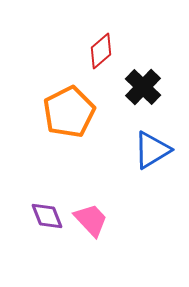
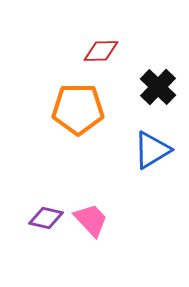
red diamond: rotated 39 degrees clockwise
black cross: moved 15 px right
orange pentagon: moved 9 px right, 3 px up; rotated 27 degrees clockwise
purple diamond: moved 1 px left, 2 px down; rotated 56 degrees counterclockwise
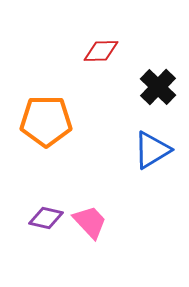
orange pentagon: moved 32 px left, 12 px down
pink trapezoid: moved 1 px left, 2 px down
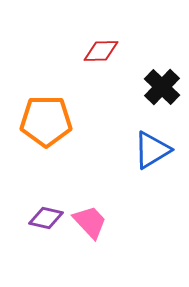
black cross: moved 4 px right
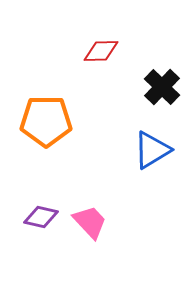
purple diamond: moved 5 px left, 1 px up
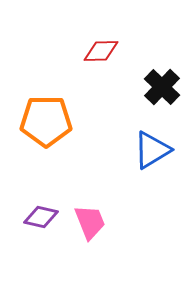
pink trapezoid: rotated 21 degrees clockwise
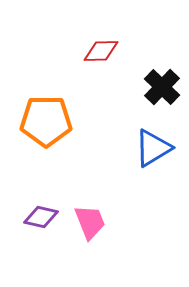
blue triangle: moved 1 px right, 2 px up
